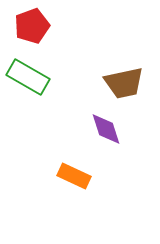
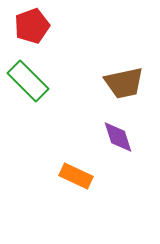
green rectangle: moved 4 px down; rotated 15 degrees clockwise
purple diamond: moved 12 px right, 8 px down
orange rectangle: moved 2 px right
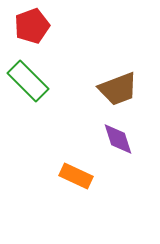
brown trapezoid: moved 6 px left, 6 px down; rotated 9 degrees counterclockwise
purple diamond: moved 2 px down
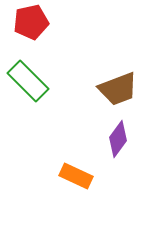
red pentagon: moved 1 px left, 4 px up; rotated 8 degrees clockwise
purple diamond: rotated 54 degrees clockwise
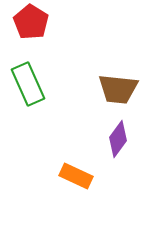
red pentagon: rotated 28 degrees counterclockwise
green rectangle: moved 3 px down; rotated 21 degrees clockwise
brown trapezoid: rotated 27 degrees clockwise
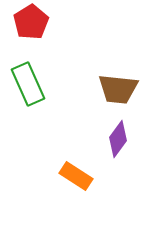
red pentagon: rotated 8 degrees clockwise
orange rectangle: rotated 8 degrees clockwise
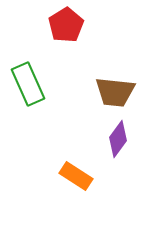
red pentagon: moved 35 px right, 3 px down
brown trapezoid: moved 3 px left, 3 px down
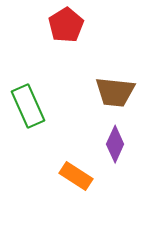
green rectangle: moved 22 px down
purple diamond: moved 3 px left, 5 px down; rotated 12 degrees counterclockwise
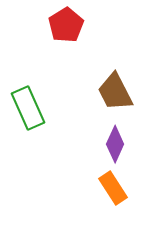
brown trapezoid: rotated 57 degrees clockwise
green rectangle: moved 2 px down
orange rectangle: moved 37 px right, 12 px down; rotated 24 degrees clockwise
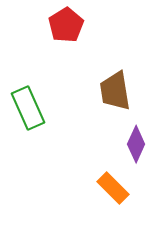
brown trapezoid: moved 1 px up; rotated 18 degrees clockwise
purple diamond: moved 21 px right
orange rectangle: rotated 12 degrees counterclockwise
